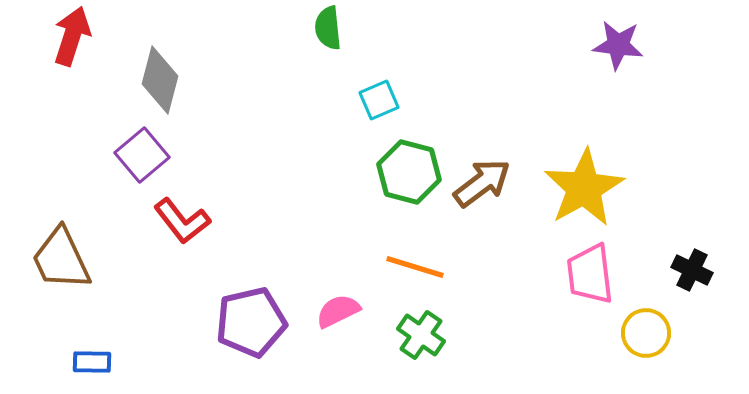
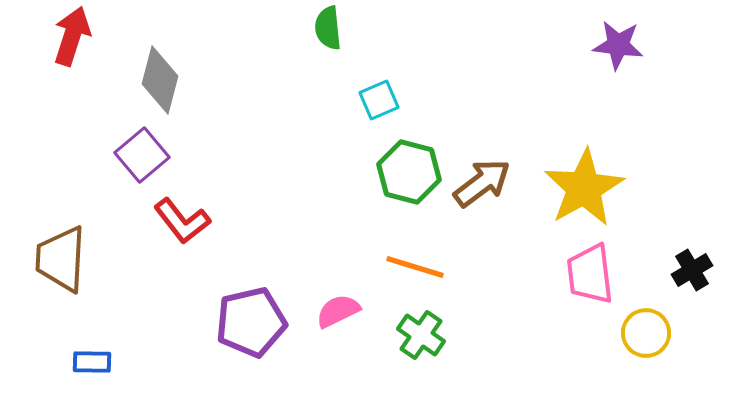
brown trapezoid: rotated 28 degrees clockwise
black cross: rotated 33 degrees clockwise
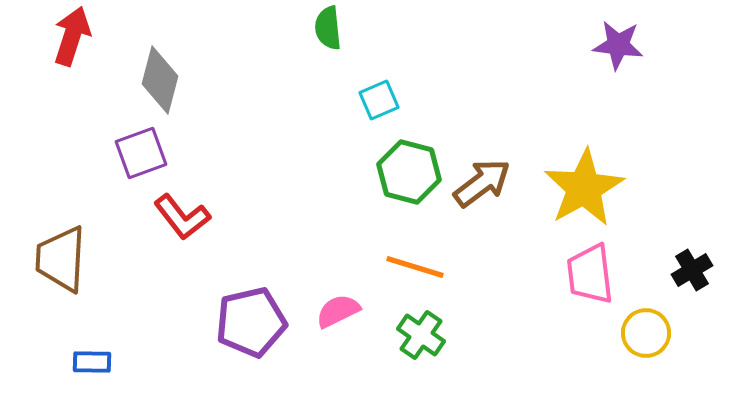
purple square: moved 1 px left, 2 px up; rotated 20 degrees clockwise
red L-shape: moved 4 px up
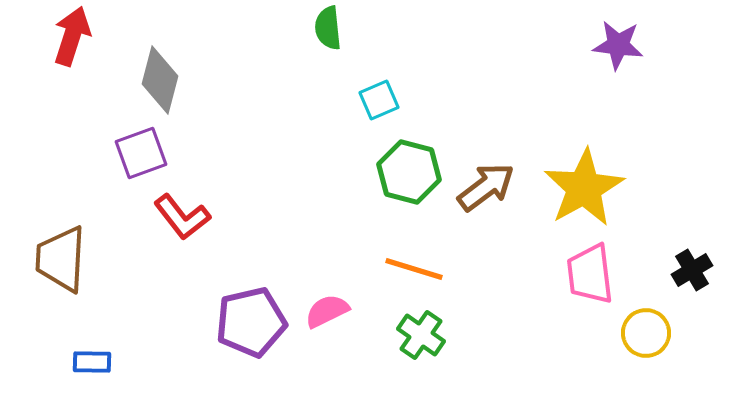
brown arrow: moved 4 px right, 4 px down
orange line: moved 1 px left, 2 px down
pink semicircle: moved 11 px left
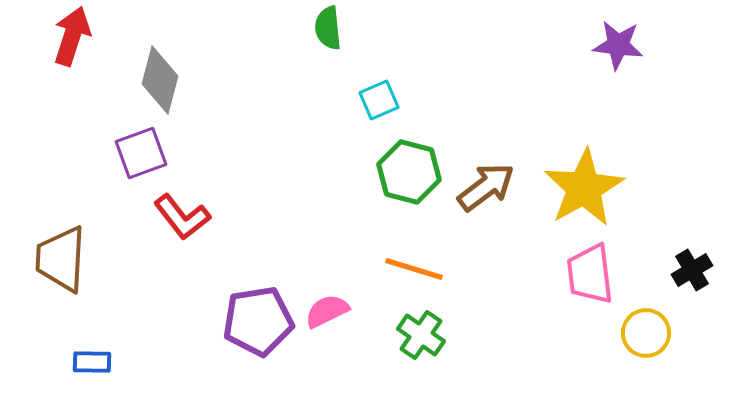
purple pentagon: moved 7 px right, 1 px up; rotated 4 degrees clockwise
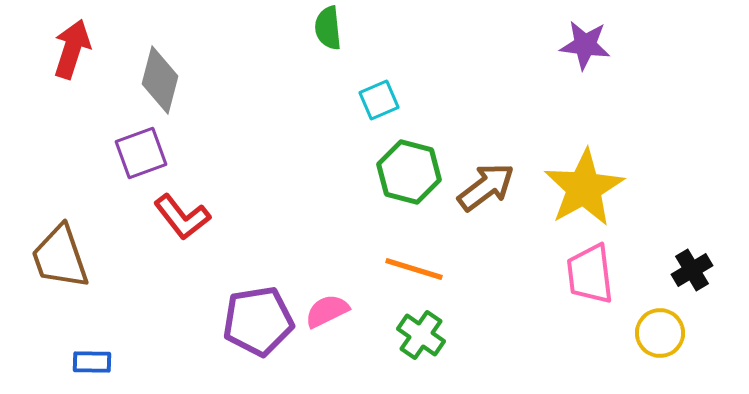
red arrow: moved 13 px down
purple star: moved 33 px left
brown trapezoid: moved 1 px left, 2 px up; rotated 22 degrees counterclockwise
yellow circle: moved 14 px right
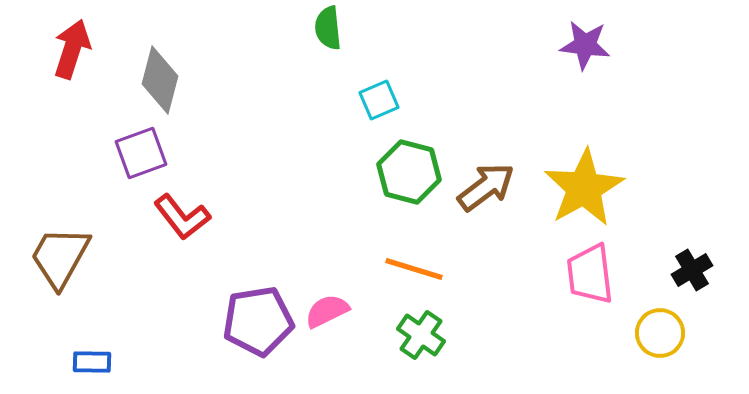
brown trapezoid: rotated 48 degrees clockwise
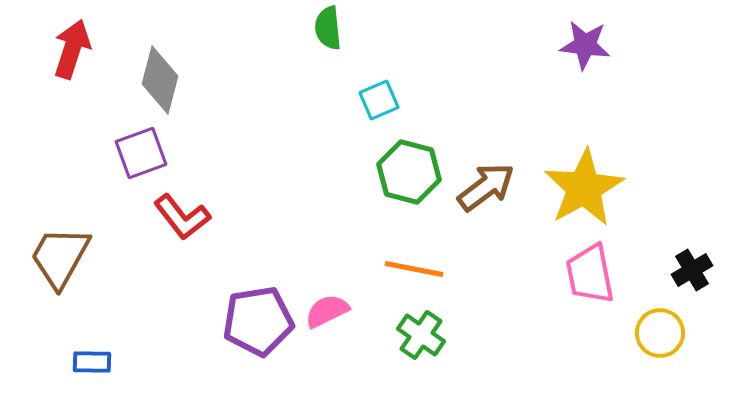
orange line: rotated 6 degrees counterclockwise
pink trapezoid: rotated 4 degrees counterclockwise
